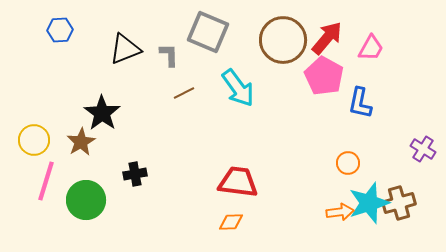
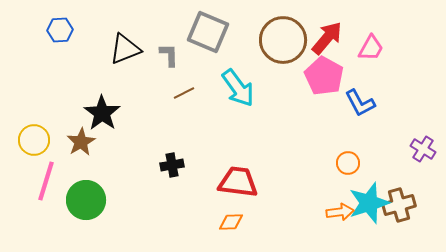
blue L-shape: rotated 40 degrees counterclockwise
black cross: moved 37 px right, 9 px up
brown cross: moved 2 px down
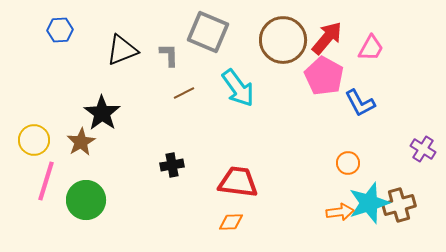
black triangle: moved 3 px left, 1 px down
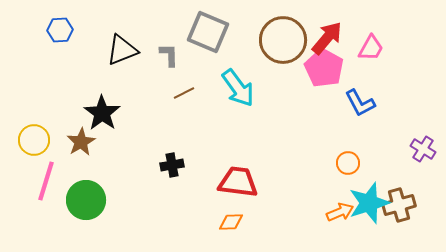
pink pentagon: moved 8 px up
orange arrow: rotated 16 degrees counterclockwise
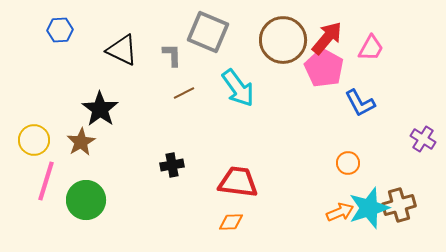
black triangle: rotated 48 degrees clockwise
gray L-shape: moved 3 px right
black star: moved 2 px left, 4 px up
purple cross: moved 10 px up
cyan star: moved 5 px down
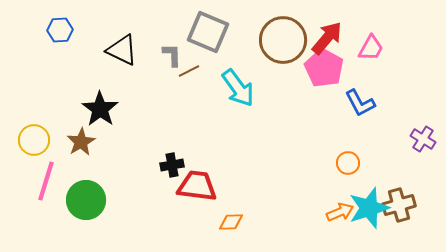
brown line: moved 5 px right, 22 px up
red trapezoid: moved 41 px left, 4 px down
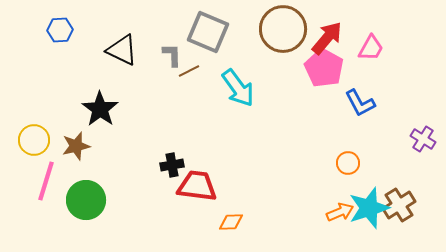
brown circle: moved 11 px up
brown star: moved 5 px left, 4 px down; rotated 16 degrees clockwise
brown cross: rotated 16 degrees counterclockwise
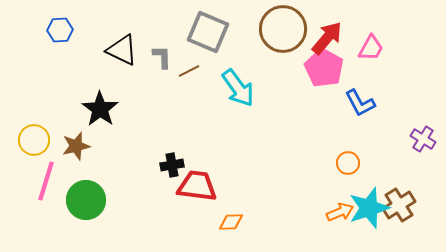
gray L-shape: moved 10 px left, 2 px down
